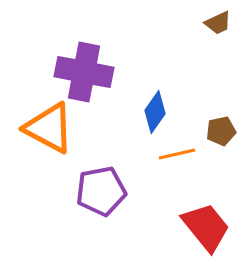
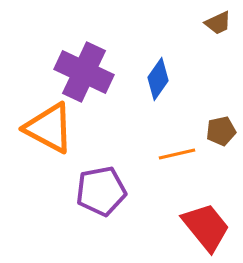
purple cross: rotated 14 degrees clockwise
blue diamond: moved 3 px right, 33 px up
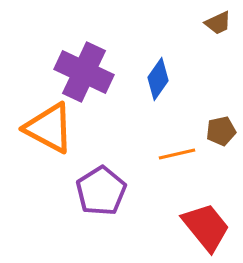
purple pentagon: rotated 21 degrees counterclockwise
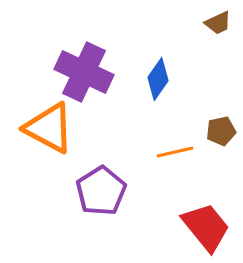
orange line: moved 2 px left, 2 px up
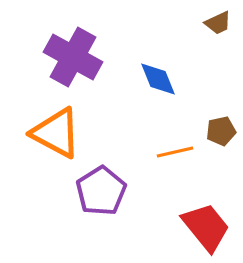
purple cross: moved 11 px left, 15 px up; rotated 4 degrees clockwise
blue diamond: rotated 57 degrees counterclockwise
orange triangle: moved 7 px right, 5 px down
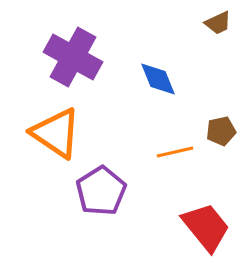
orange triangle: rotated 6 degrees clockwise
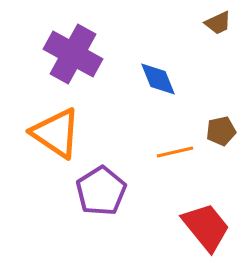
purple cross: moved 3 px up
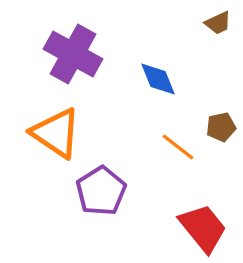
brown pentagon: moved 4 px up
orange line: moved 3 px right, 5 px up; rotated 51 degrees clockwise
red trapezoid: moved 3 px left, 1 px down
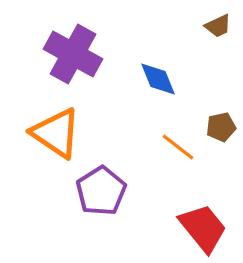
brown trapezoid: moved 3 px down
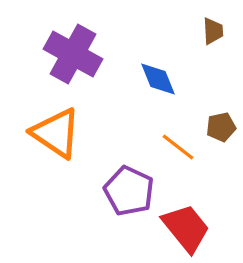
brown trapezoid: moved 5 px left, 5 px down; rotated 68 degrees counterclockwise
purple pentagon: moved 28 px right; rotated 15 degrees counterclockwise
red trapezoid: moved 17 px left
